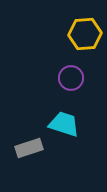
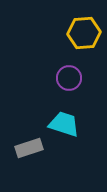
yellow hexagon: moved 1 px left, 1 px up
purple circle: moved 2 px left
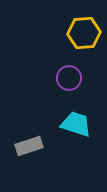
cyan trapezoid: moved 12 px right
gray rectangle: moved 2 px up
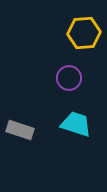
gray rectangle: moved 9 px left, 16 px up; rotated 36 degrees clockwise
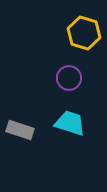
yellow hexagon: rotated 20 degrees clockwise
cyan trapezoid: moved 6 px left, 1 px up
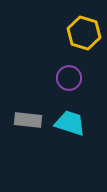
gray rectangle: moved 8 px right, 10 px up; rotated 12 degrees counterclockwise
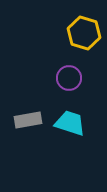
gray rectangle: rotated 16 degrees counterclockwise
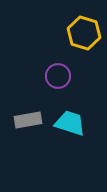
purple circle: moved 11 px left, 2 px up
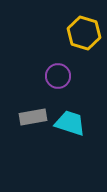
gray rectangle: moved 5 px right, 3 px up
